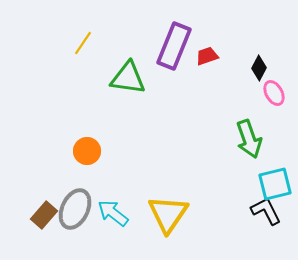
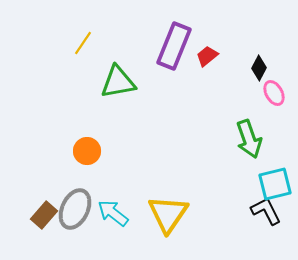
red trapezoid: rotated 20 degrees counterclockwise
green triangle: moved 10 px left, 4 px down; rotated 18 degrees counterclockwise
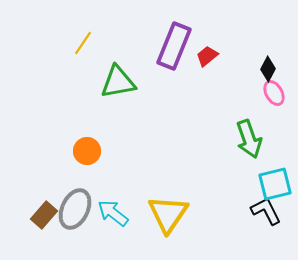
black diamond: moved 9 px right, 1 px down
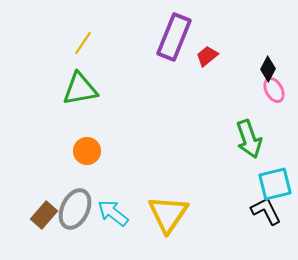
purple rectangle: moved 9 px up
green triangle: moved 38 px left, 7 px down
pink ellipse: moved 3 px up
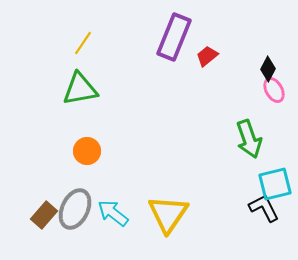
black L-shape: moved 2 px left, 3 px up
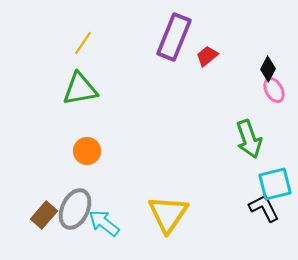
cyan arrow: moved 9 px left, 10 px down
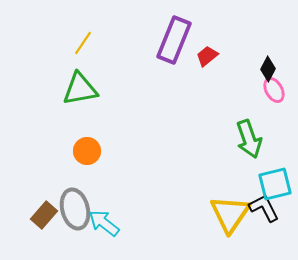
purple rectangle: moved 3 px down
gray ellipse: rotated 39 degrees counterclockwise
yellow triangle: moved 62 px right
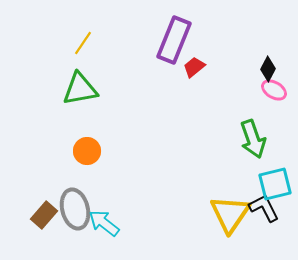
red trapezoid: moved 13 px left, 11 px down
pink ellipse: rotated 30 degrees counterclockwise
green arrow: moved 4 px right
